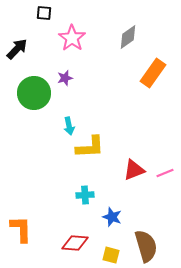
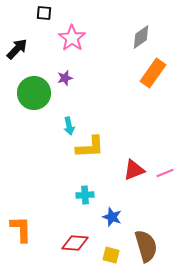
gray diamond: moved 13 px right
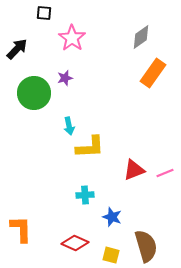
red diamond: rotated 20 degrees clockwise
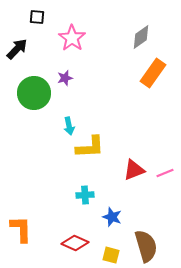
black square: moved 7 px left, 4 px down
